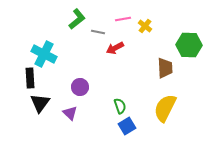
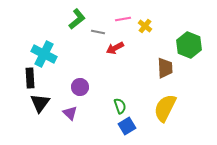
green hexagon: rotated 20 degrees clockwise
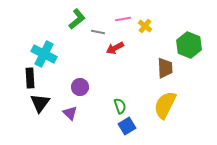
yellow semicircle: moved 3 px up
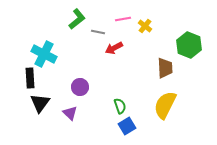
red arrow: moved 1 px left
